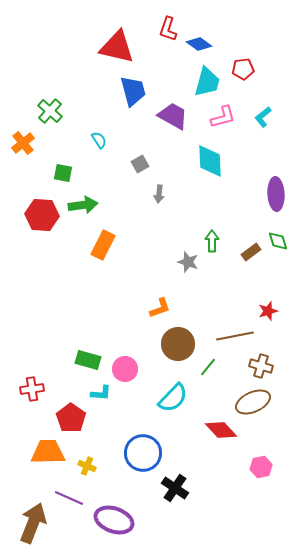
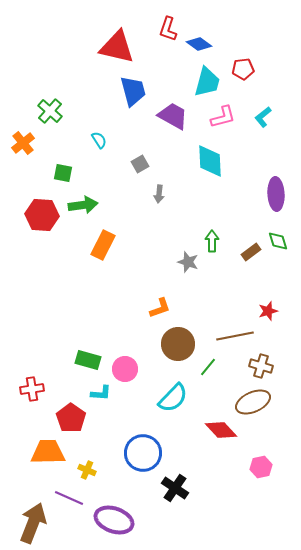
yellow cross at (87, 466): moved 4 px down
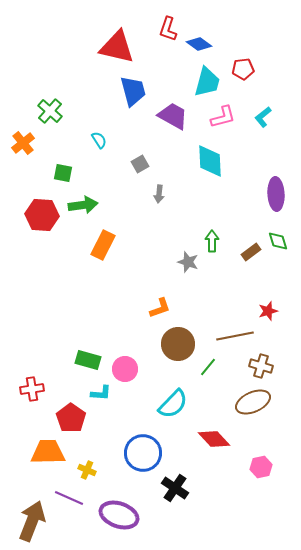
cyan semicircle at (173, 398): moved 6 px down
red diamond at (221, 430): moved 7 px left, 9 px down
purple ellipse at (114, 520): moved 5 px right, 5 px up
brown arrow at (33, 523): moved 1 px left, 2 px up
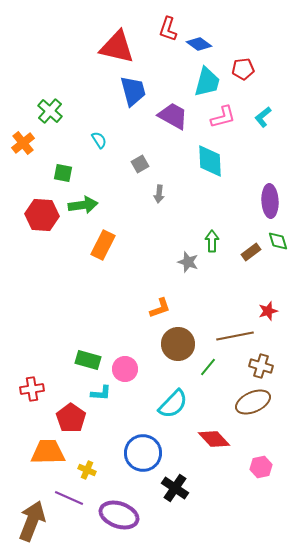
purple ellipse at (276, 194): moved 6 px left, 7 px down
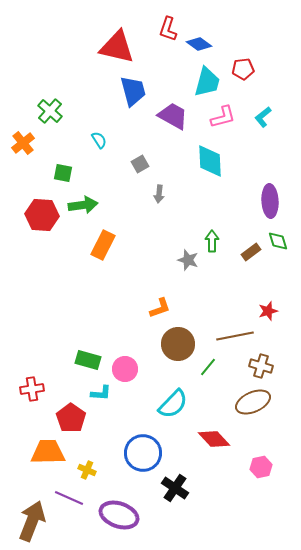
gray star at (188, 262): moved 2 px up
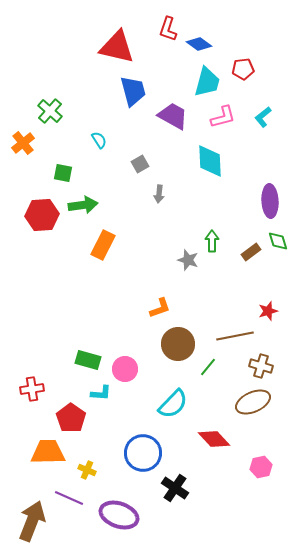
red hexagon at (42, 215): rotated 8 degrees counterclockwise
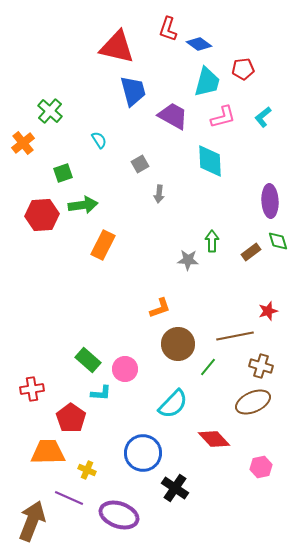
green square at (63, 173): rotated 30 degrees counterclockwise
gray star at (188, 260): rotated 15 degrees counterclockwise
green rectangle at (88, 360): rotated 25 degrees clockwise
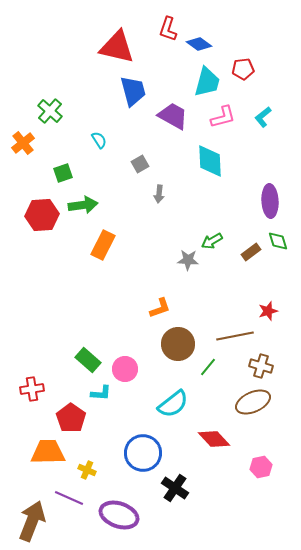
green arrow at (212, 241): rotated 120 degrees counterclockwise
cyan semicircle at (173, 404): rotated 8 degrees clockwise
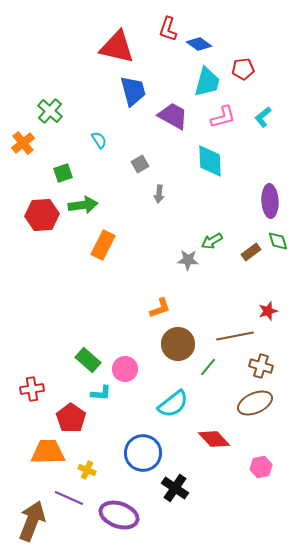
brown ellipse at (253, 402): moved 2 px right, 1 px down
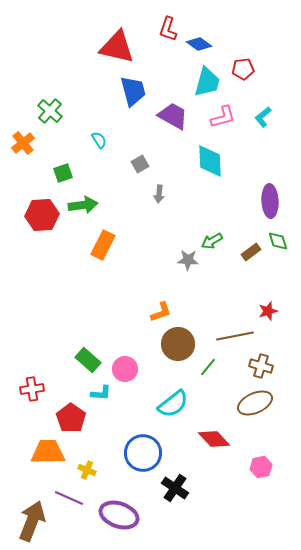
orange L-shape at (160, 308): moved 1 px right, 4 px down
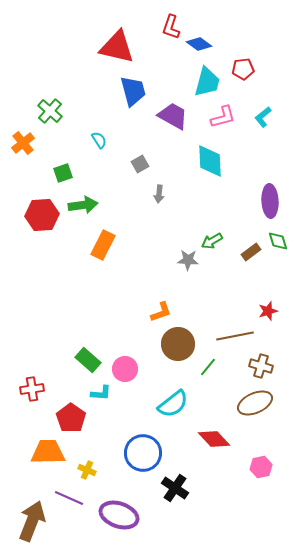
red L-shape at (168, 29): moved 3 px right, 2 px up
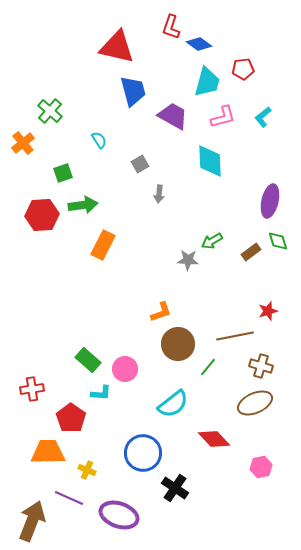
purple ellipse at (270, 201): rotated 16 degrees clockwise
